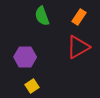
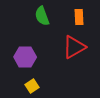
orange rectangle: rotated 35 degrees counterclockwise
red triangle: moved 4 px left
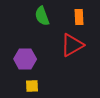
red triangle: moved 2 px left, 2 px up
purple hexagon: moved 2 px down
yellow square: rotated 32 degrees clockwise
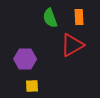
green semicircle: moved 8 px right, 2 px down
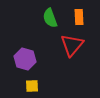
red triangle: rotated 20 degrees counterclockwise
purple hexagon: rotated 15 degrees clockwise
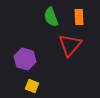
green semicircle: moved 1 px right, 1 px up
red triangle: moved 2 px left
yellow square: rotated 24 degrees clockwise
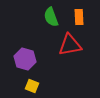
red triangle: rotated 40 degrees clockwise
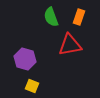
orange rectangle: rotated 21 degrees clockwise
